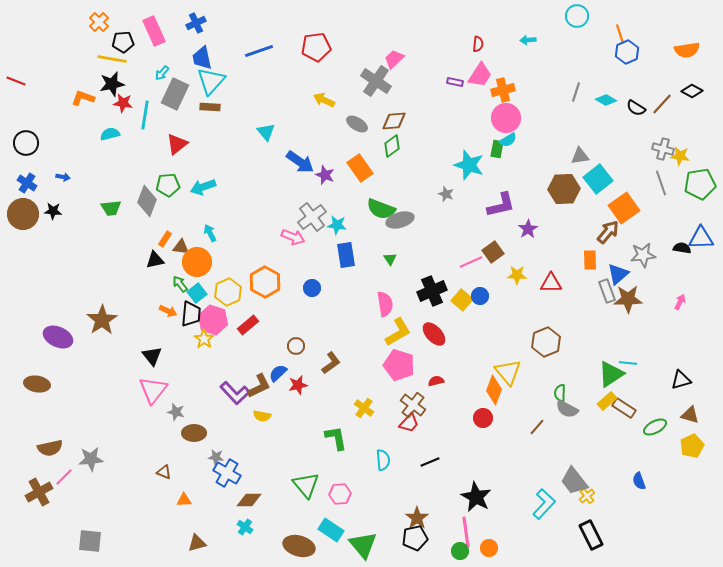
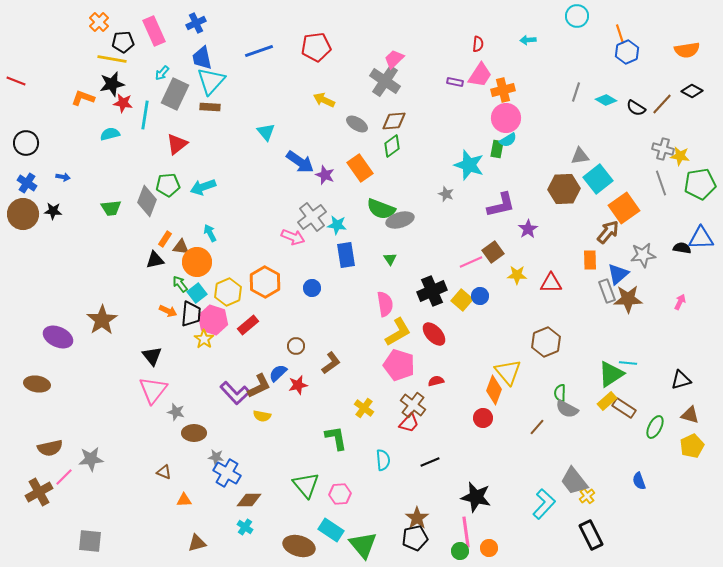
gray cross at (376, 81): moved 9 px right
green ellipse at (655, 427): rotated 35 degrees counterclockwise
black star at (476, 497): rotated 16 degrees counterclockwise
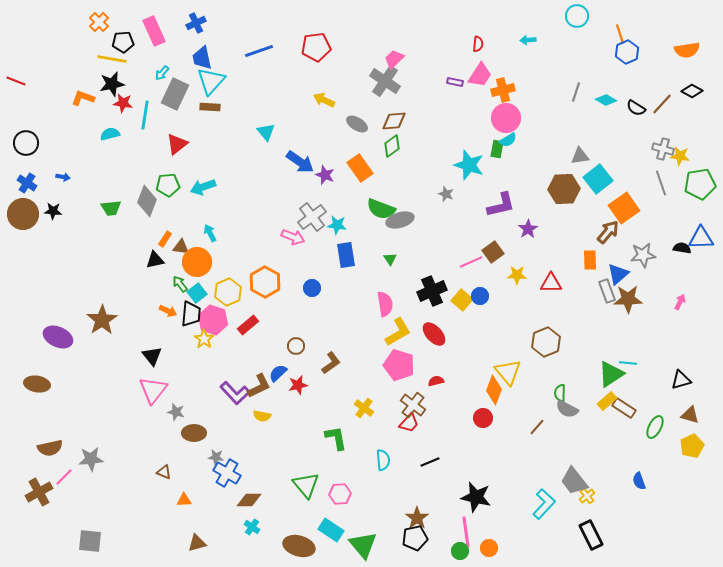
cyan cross at (245, 527): moved 7 px right
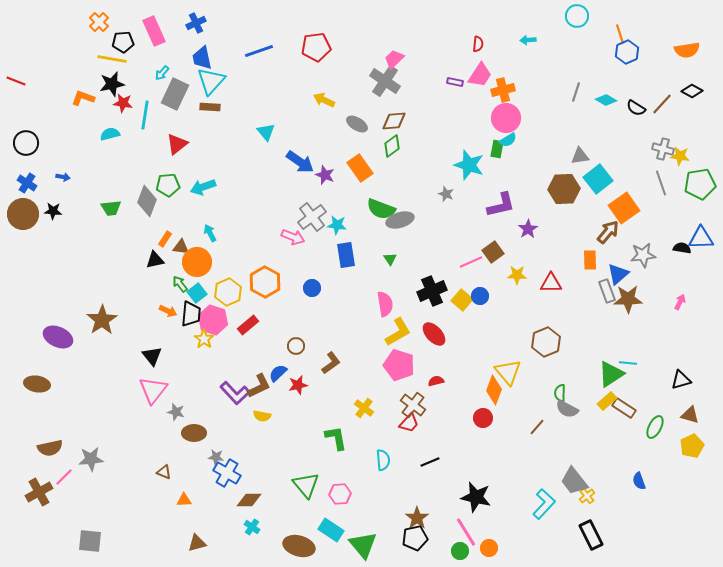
pink line at (466, 532): rotated 24 degrees counterclockwise
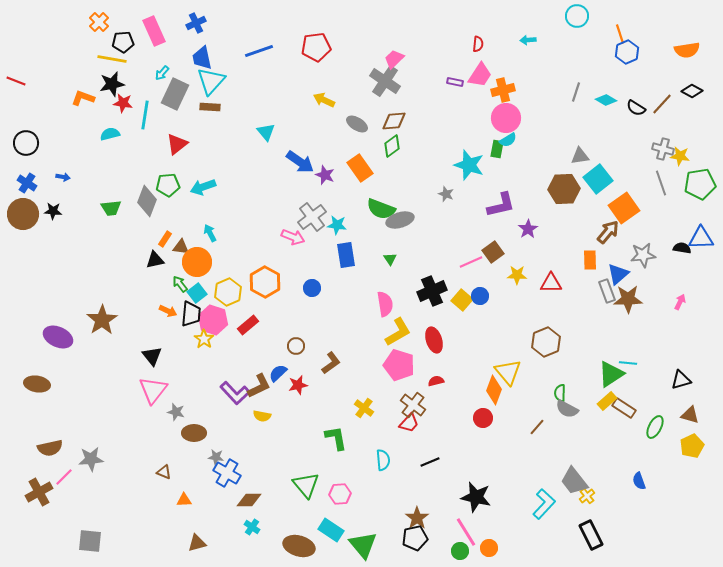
red ellipse at (434, 334): moved 6 px down; rotated 25 degrees clockwise
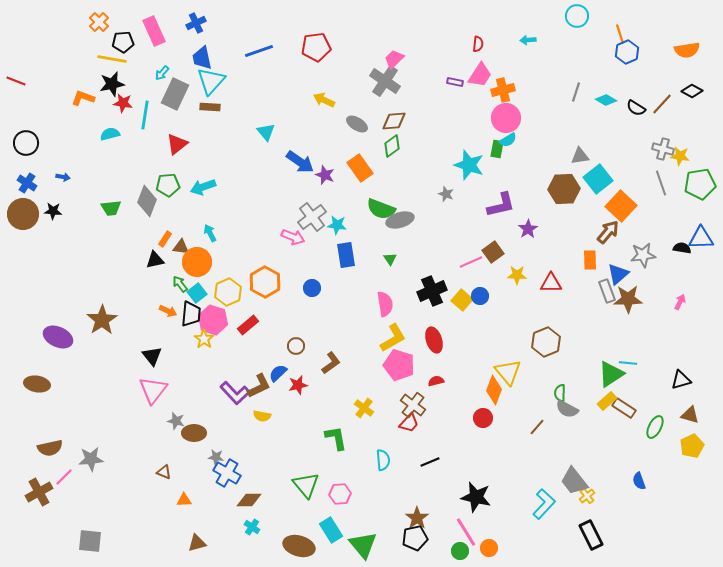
orange square at (624, 208): moved 3 px left, 2 px up; rotated 12 degrees counterclockwise
yellow L-shape at (398, 332): moved 5 px left, 6 px down
gray star at (176, 412): moved 9 px down
cyan rectangle at (331, 530): rotated 25 degrees clockwise
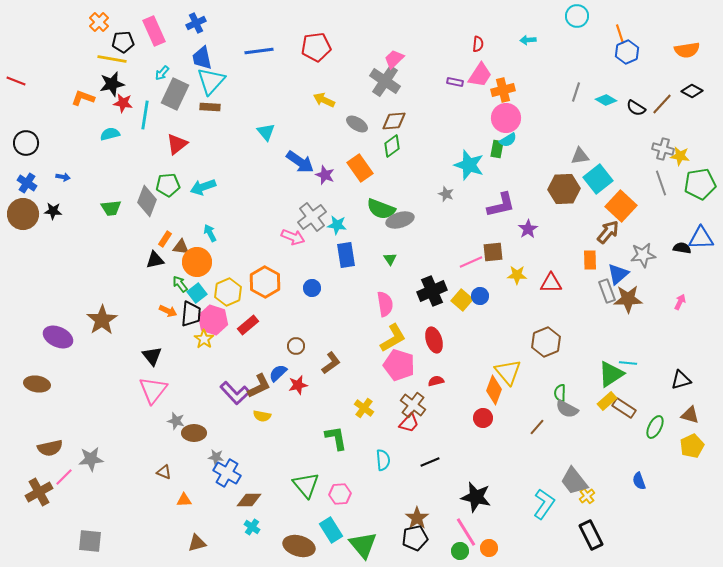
blue line at (259, 51): rotated 12 degrees clockwise
brown square at (493, 252): rotated 30 degrees clockwise
cyan L-shape at (544, 504): rotated 8 degrees counterclockwise
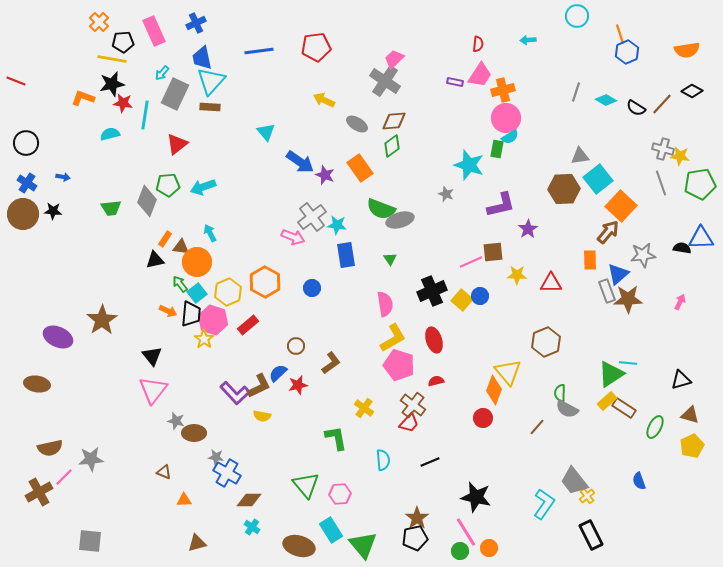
cyan semicircle at (508, 140): moved 2 px right, 3 px up
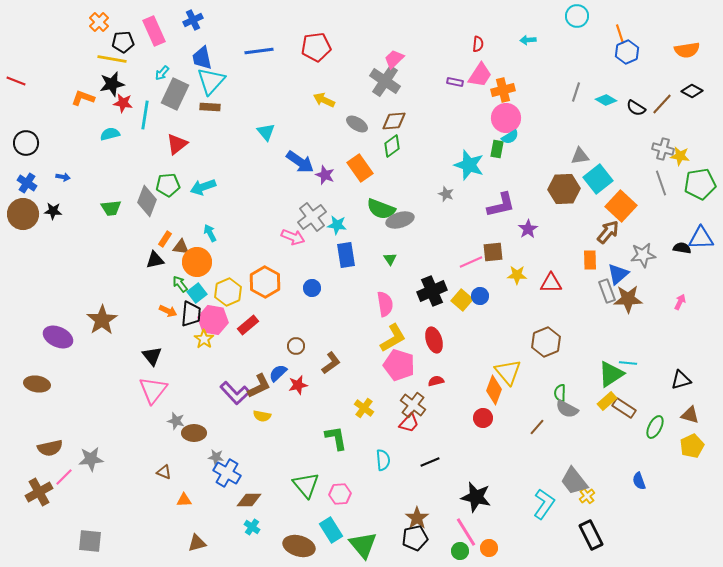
blue cross at (196, 23): moved 3 px left, 3 px up
pink hexagon at (213, 320): rotated 8 degrees counterclockwise
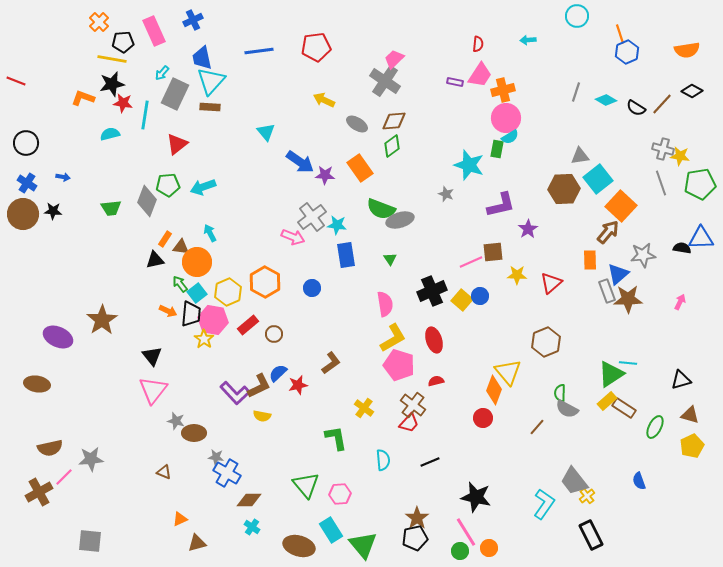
purple star at (325, 175): rotated 18 degrees counterclockwise
red triangle at (551, 283): rotated 40 degrees counterclockwise
brown circle at (296, 346): moved 22 px left, 12 px up
orange triangle at (184, 500): moved 4 px left, 19 px down; rotated 21 degrees counterclockwise
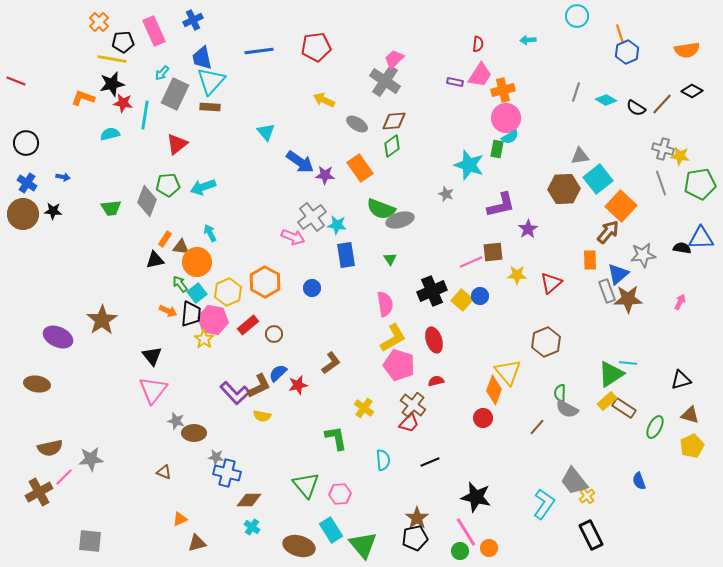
blue cross at (227, 473): rotated 16 degrees counterclockwise
